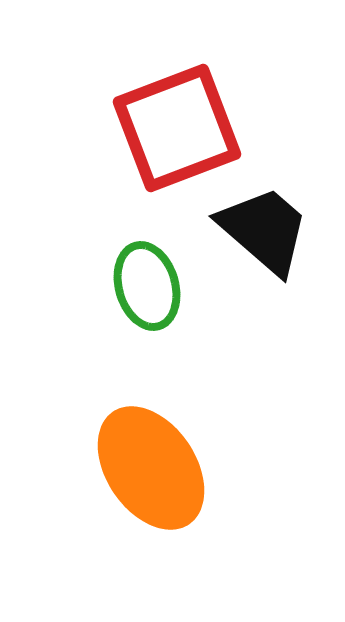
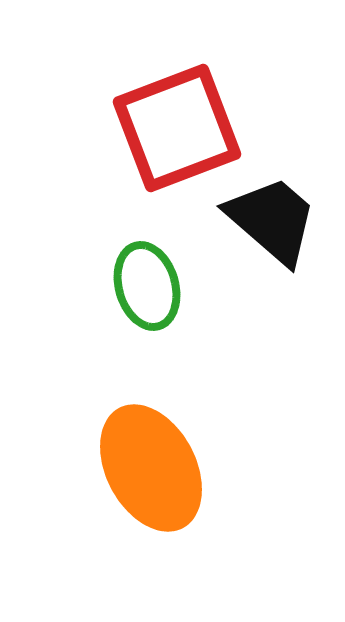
black trapezoid: moved 8 px right, 10 px up
orange ellipse: rotated 6 degrees clockwise
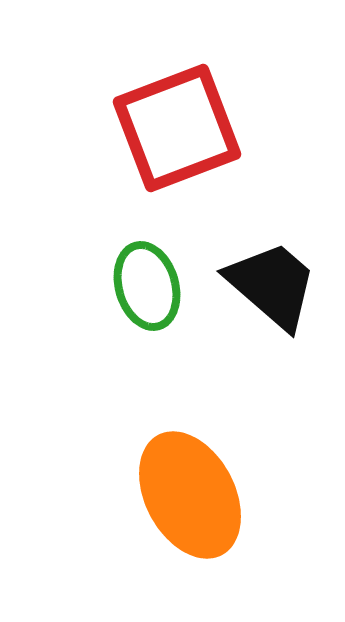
black trapezoid: moved 65 px down
orange ellipse: moved 39 px right, 27 px down
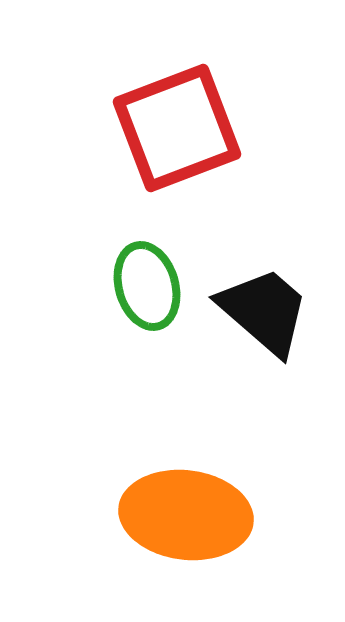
black trapezoid: moved 8 px left, 26 px down
orange ellipse: moved 4 px left, 20 px down; rotated 55 degrees counterclockwise
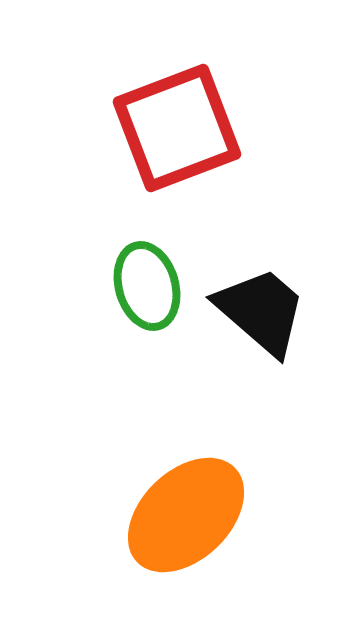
black trapezoid: moved 3 px left
orange ellipse: rotated 51 degrees counterclockwise
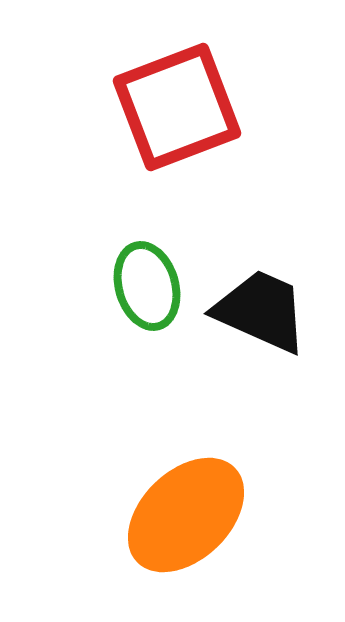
red square: moved 21 px up
black trapezoid: rotated 17 degrees counterclockwise
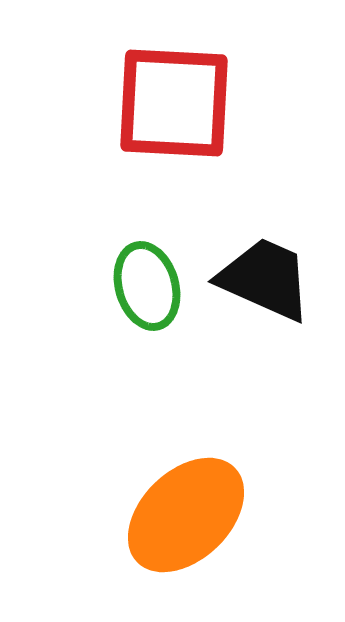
red square: moved 3 px left, 4 px up; rotated 24 degrees clockwise
black trapezoid: moved 4 px right, 32 px up
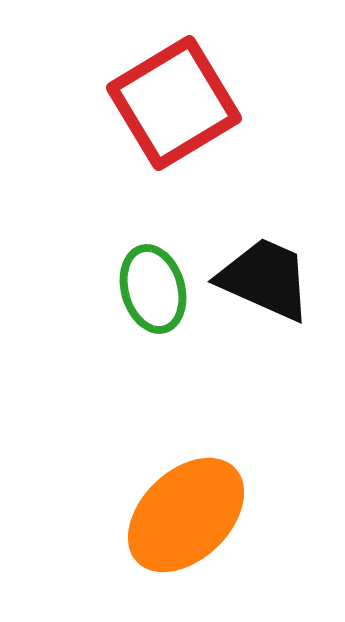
red square: rotated 34 degrees counterclockwise
green ellipse: moved 6 px right, 3 px down
